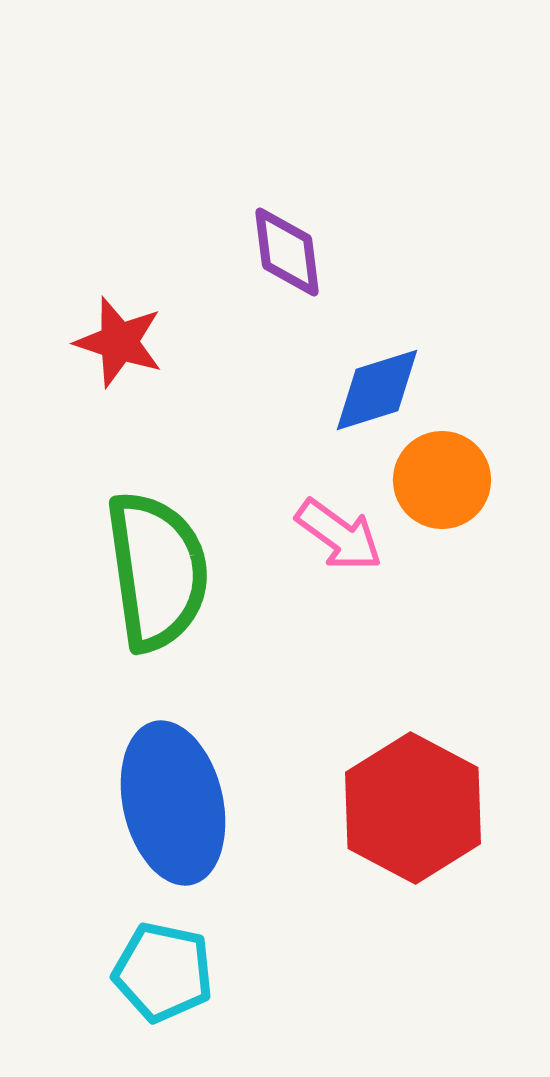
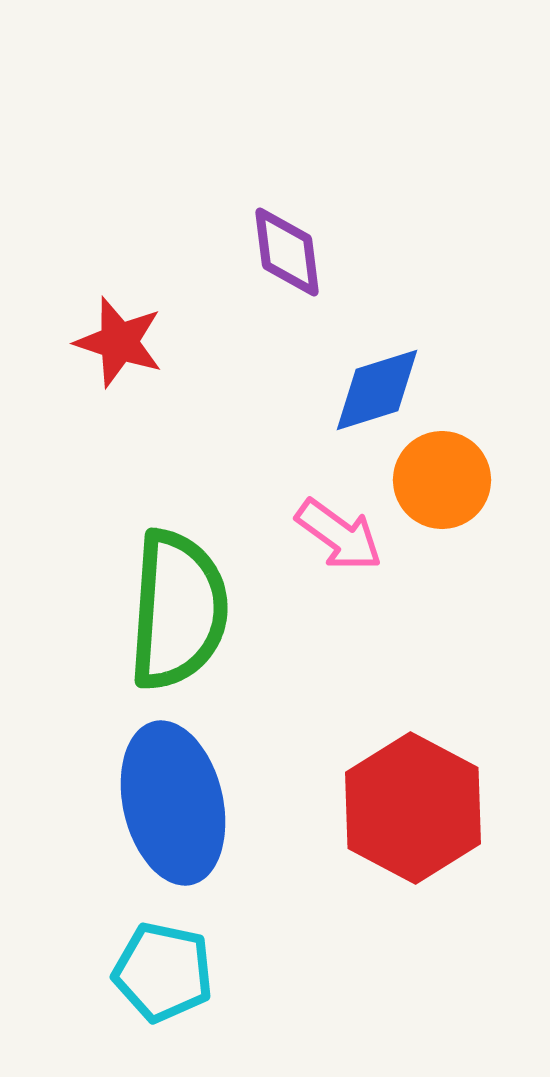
green semicircle: moved 21 px right, 39 px down; rotated 12 degrees clockwise
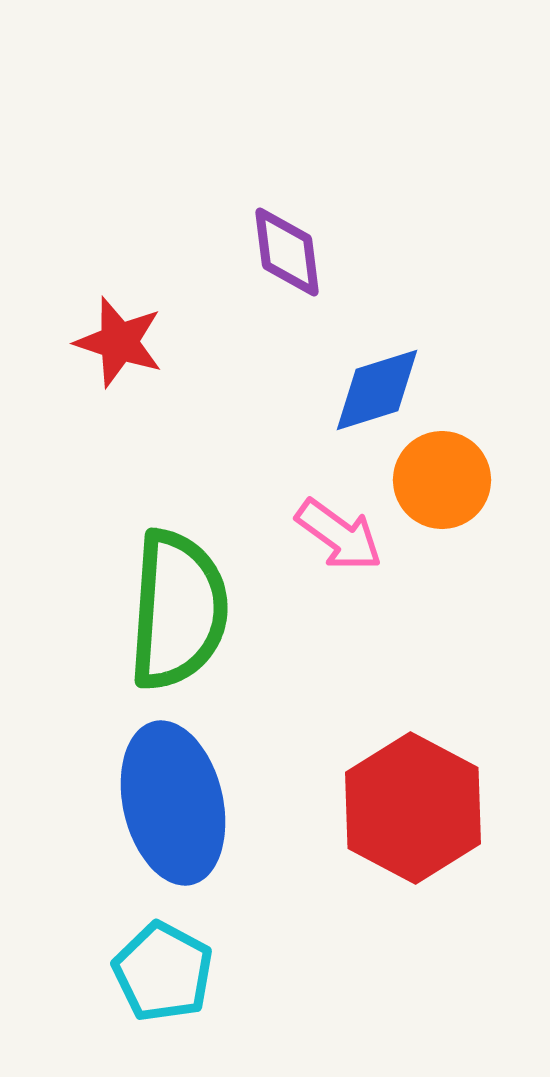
cyan pentagon: rotated 16 degrees clockwise
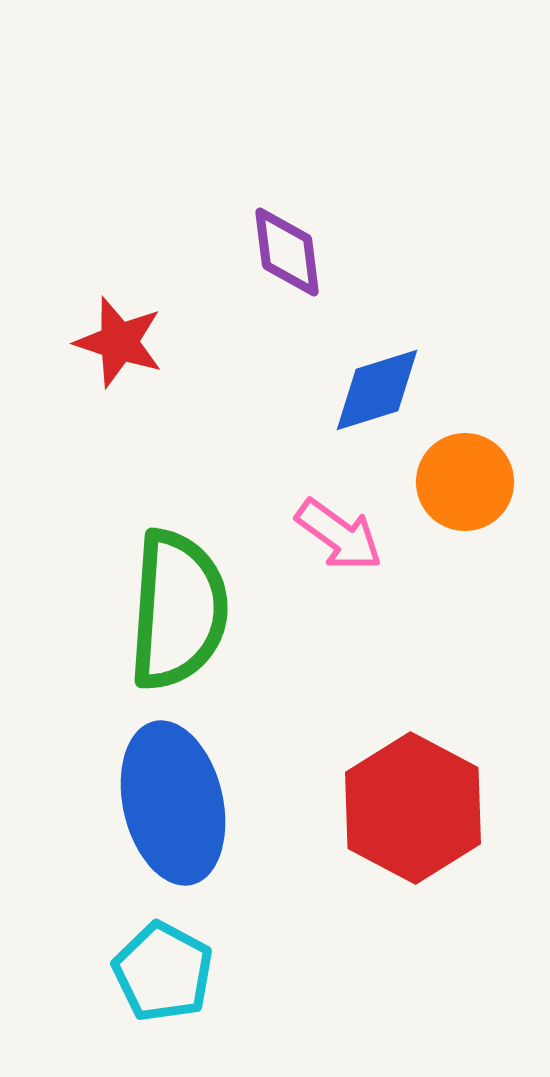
orange circle: moved 23 px right, 2 px down
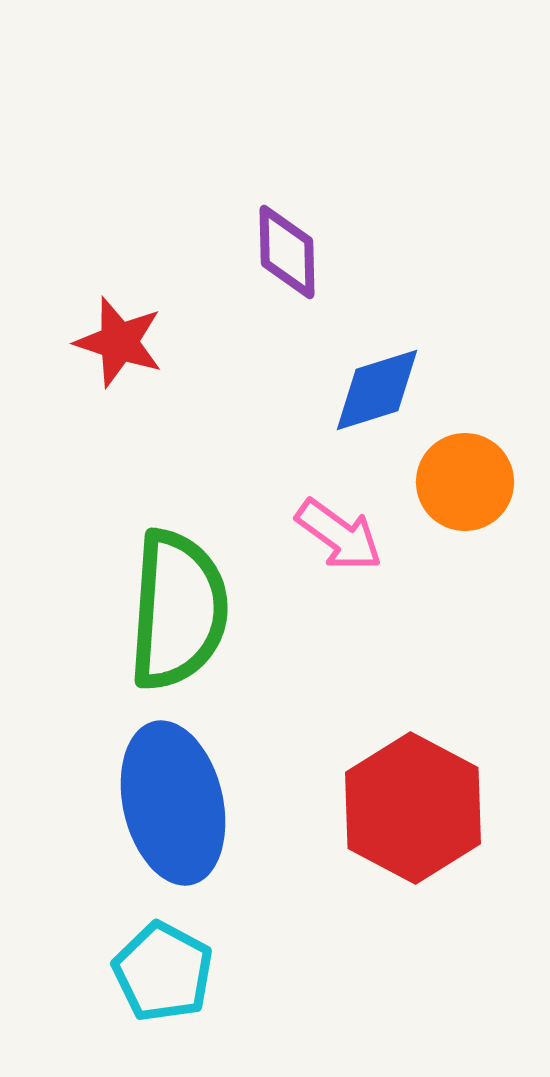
purple diamond: rotated 6 degrees clockwise
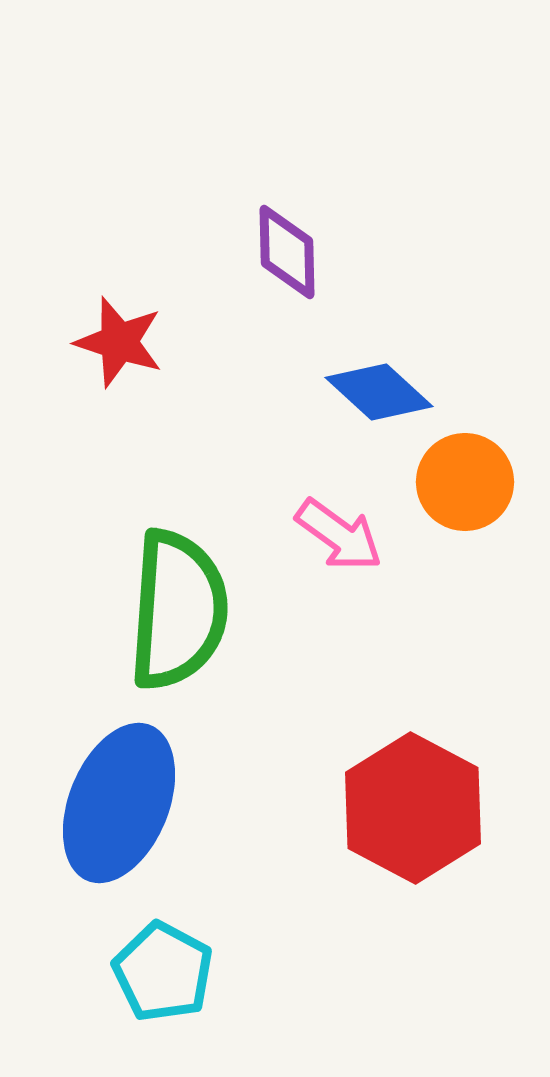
blue diamond: moved 2 px right, 2 px down; rotated 60 degrees clockwise
blue ellipse: moved 54 px left; rotated 35 degrees clockwise
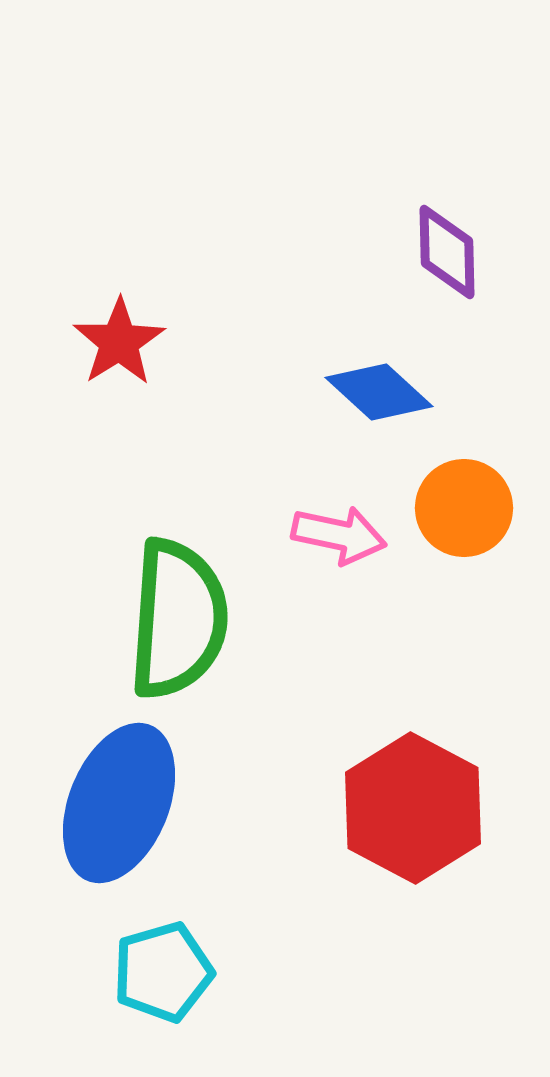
purple diamond: moved 160 px right
red star: rotated 22 degrees clockwise
orange circle: moved 1 px left, 26 px down
pink arrow: rotated 24 degrees counterclockwise
green semicircle: moved 9 px down
cyan pentagon: rotated 28 degrees clockwise
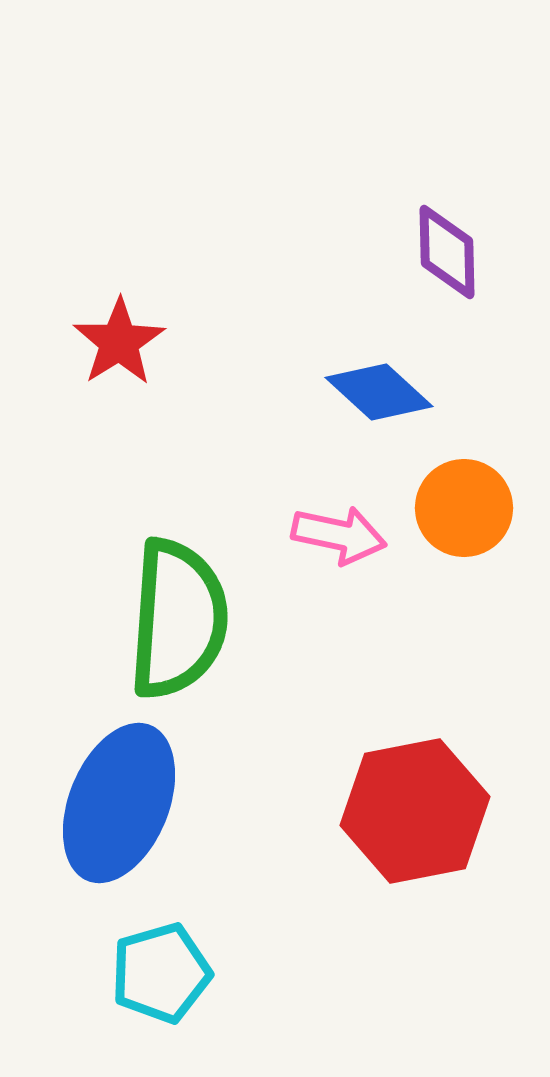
red hexagon: moved 2 px right, 3 px down; rotated 21 degrees clockwise
cyan pentagon: moved 2 px left, 1 px down
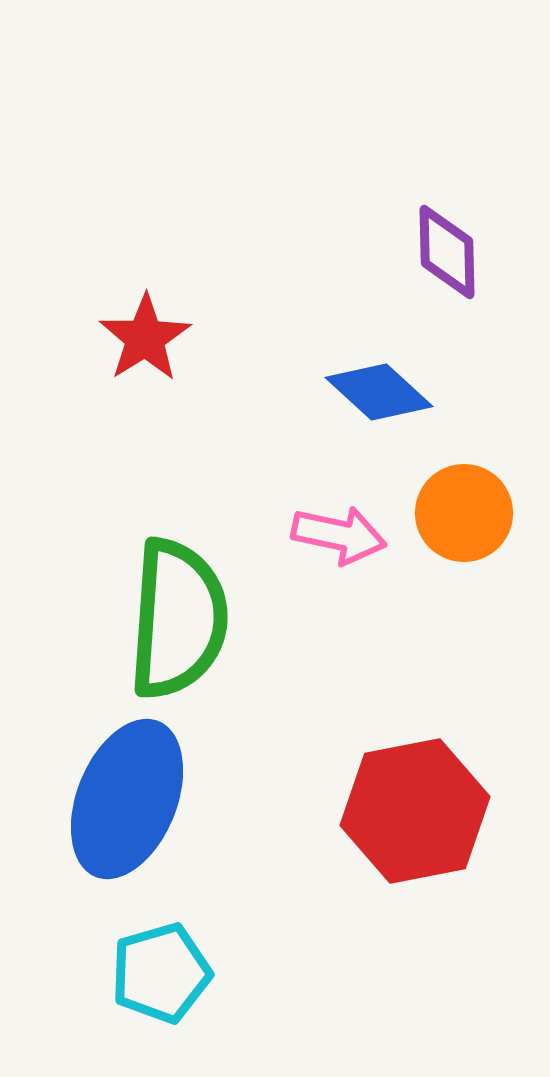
red star: moved 26 px right, 4 px up
orange circle: moved 5 px down
blue ellipse: moved 8 px right, 4 px up
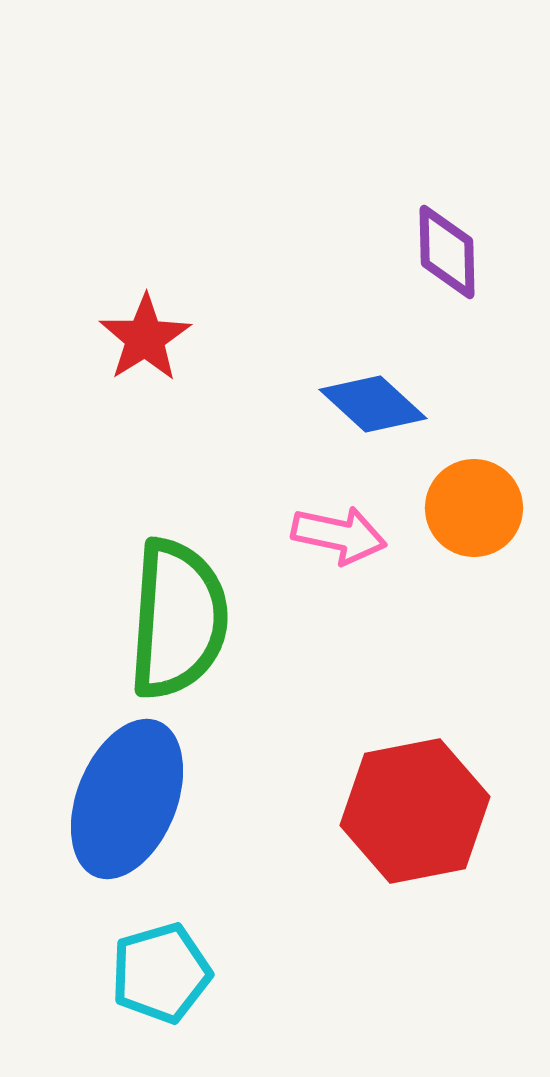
blue diamond: moved 6 px left, 12 px down
orange circle: moved 10 px right, 5 px up
